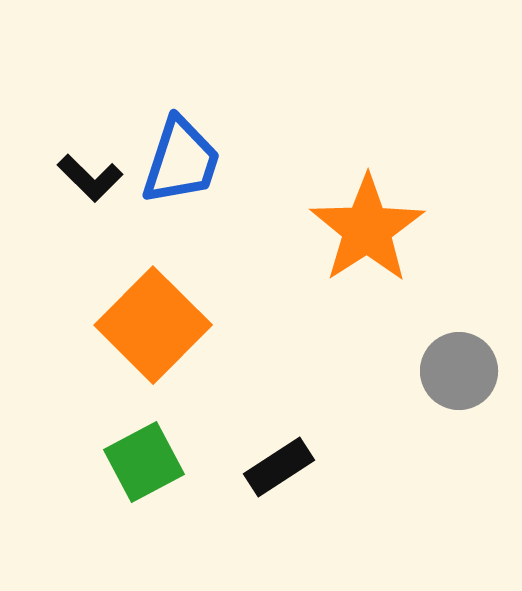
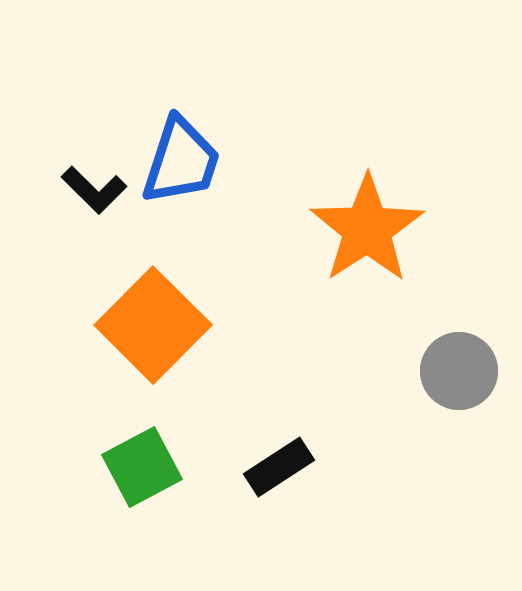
black L-shape: moved 4 px right, 12 px down
green square: moved 2 px left, 5 px down
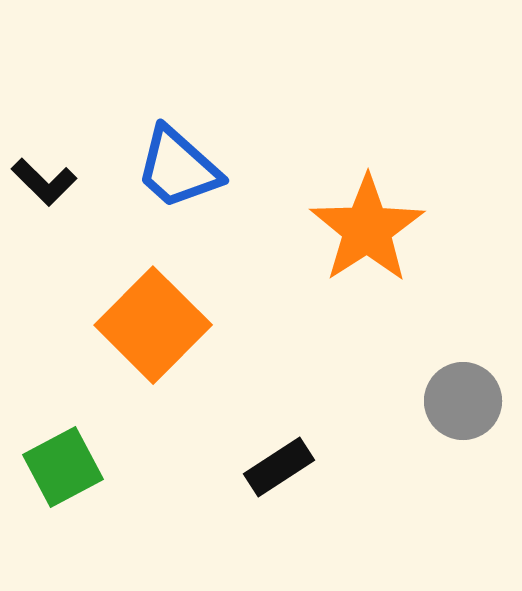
blue trapezoid: moved 3 px left, 7 px down; rotated 114 degrees clockwise
black L-shape: moved 50 px left, 8 px up
gray circle: moved 4 px right, 30 px down
green square: moved 79 px left
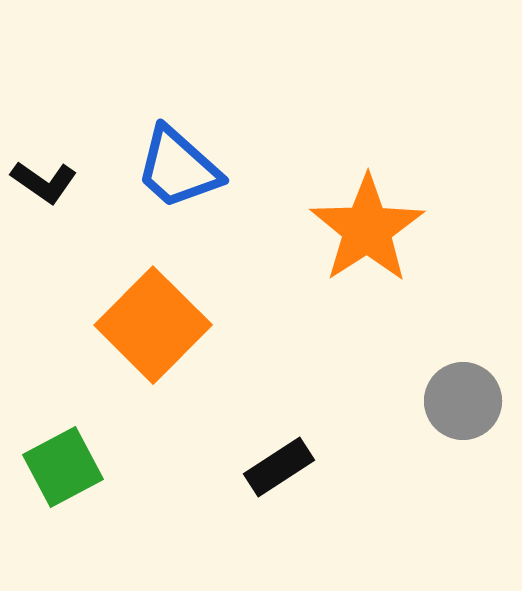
black L-shape: rotated 10 degrees counterclockwise
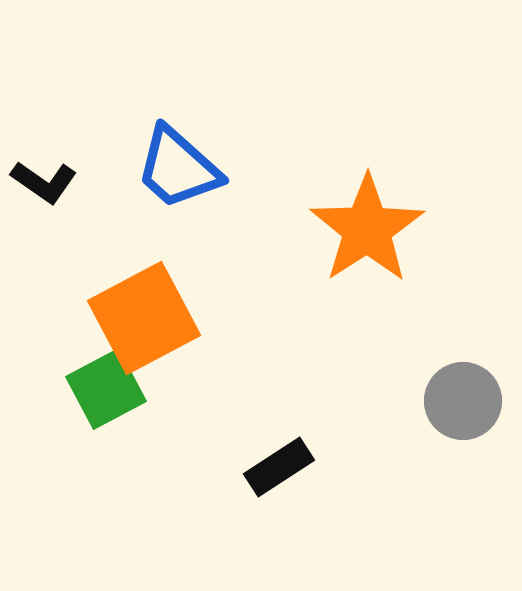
orange square: moved 9 px left, 7 px up; rotated 17 degrees clockwise
green square: moved 43 px right, 78 px up
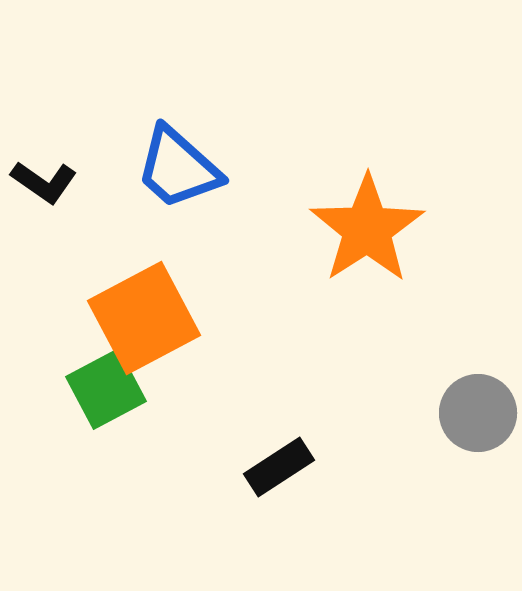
gray circle: moved 15 px right, 12 px down
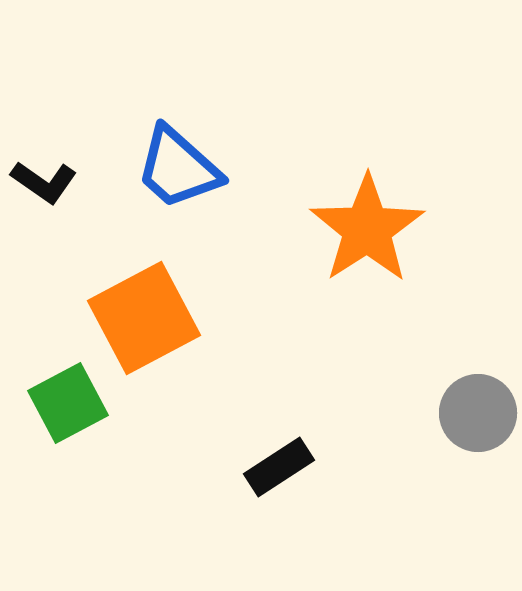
green square: moved 38 px left, 14 px down
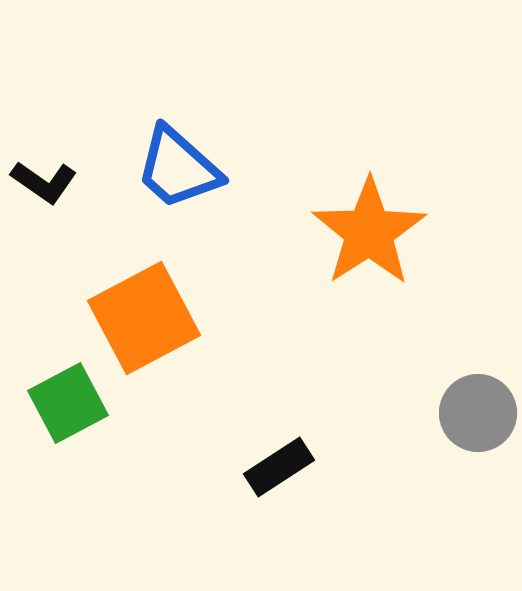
orange star: moved 2 px right, 3 px down
